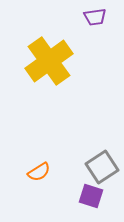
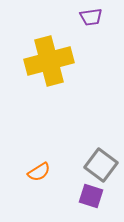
purple trapezoid: moved 4 px left
yellow cross: rotated 21 degrees clockwise
gray square: moved 1 px left, 2 px up; rotated 20 degrees counterclockwise
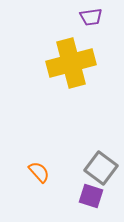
yellow cross: moved 22 px right, 2 px down
gray square: moved 3 px down
orange semicircle: rotated 100 degrees counterclockwise
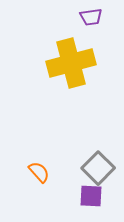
gray square: moved 3 px left; rotated 8 degrees clockwise
purple square: rotated 15 degrees counterclockwise
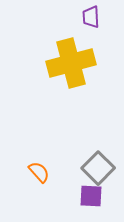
purple trapezoid: rotated 95 degrees clockwise
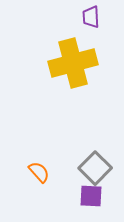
yellow cross: moved 2 px right
gray square: moved 3 px left
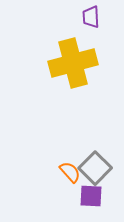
orange semicircle: moved 31 px right
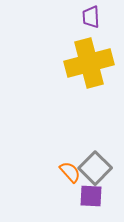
yellow cross: moved 16 px right
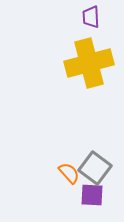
gray square: rotated 8 degrees counterclockwise
orange semicircle: moved 1 px left, 1 px down
purple square: moved 1 px right, 1 px up
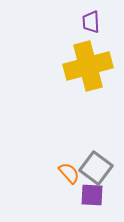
purple trapezoid: moved 5 px down
yellow cross: moved 1 px left, 3 px down
gray square: moved 1 px right
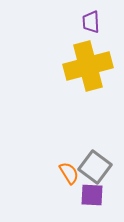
gray square: moved 1 px left, 1 px up
orange semicircle: rotated 10 degrees clockwise
